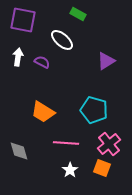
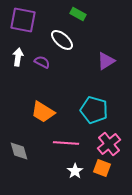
white star: moved 5 px right, 1 px down
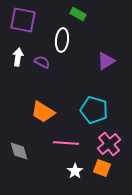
white ellipse: rotated 55 degrees clockwise
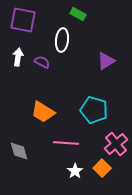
pink cross: moved 7 px right
orange square: rotated 24 degrees clockwise
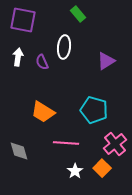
green rectangle: rotated 21 degrees clockwise
white ellipse: moved 2 px right, 7 px down
purple semicircle: rotated 140 degrees counterclockwise
pink cross: moved 1 px left
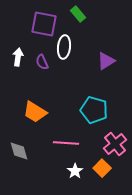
purple square: moved 21 px right, 4 px down
orange trapezoid: moved 8 px left
